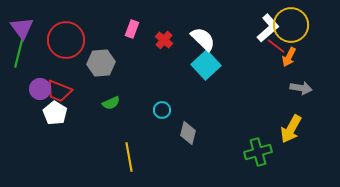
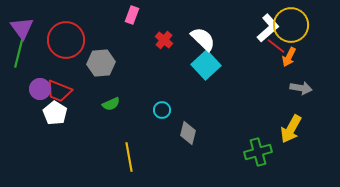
pink rectangle: moved 14 px up
green semicircle: moved 1 px down
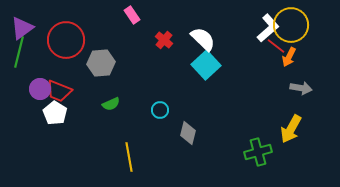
pink rectangle: rotated 54 degrees counterclockwise
purple triangle: rotated 30 degrees clockwise
cyan circle: moved 2 px left
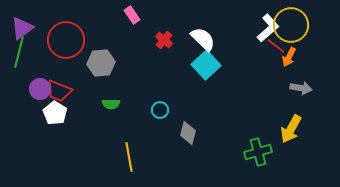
green semicircle: rotated 24 degrees clockwise
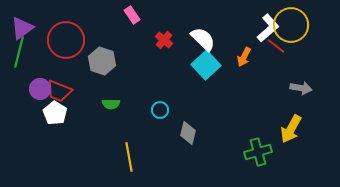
orange arrow: moved 45 px left
gray hexagon: moved 1 px right, 2 px up; rotated 24 degrees clockwise
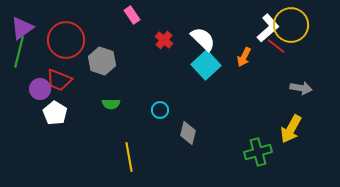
red trapezoid: moved 11 px up
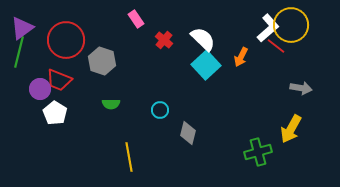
pink rectangle: moved 4 px right, 4 px down
orange arrow: moved 3 px left
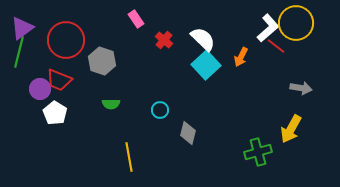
yellow circle: moved 5 px right, 2 px up
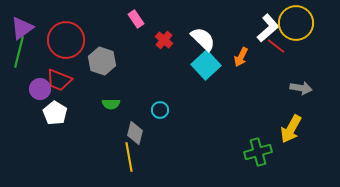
gray diamond: moved 53 px left
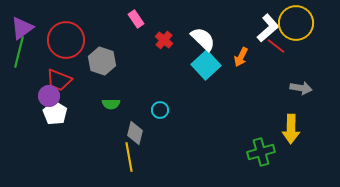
purple circle: moved 9 px right, 7 px down
yellow arrow: rotated 28 degrees counterclockwise
green cross: moved 3 px right
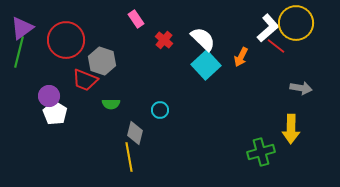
red trapezoid: moved 26 px right
